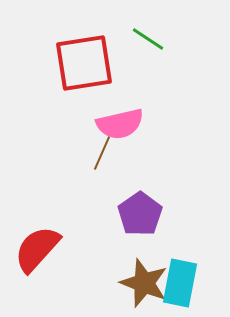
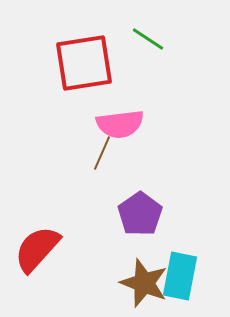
pink semicircle: rotated 6 degrees clockwise
cyan rectangle: moved 7 px up
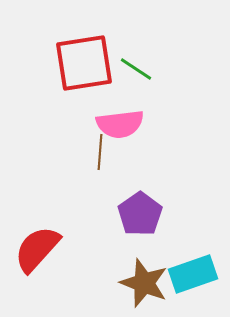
green line: moved 12 px left, 30 px down
brown line: moved 2 px left, 1 px up; rotated 20 degrees counterclockwise
cyan rectangle: moved 13 px right, 2 px up; rotated 60 degrees clockwise
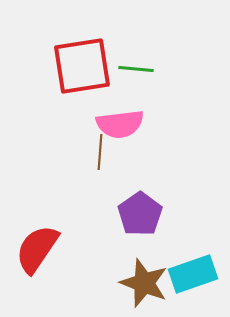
red square: moved 2 px left, 3 px down
green line: rotated 28 degrees counterclockwise
red semicircle: rotated 8 degrees counterclockwise
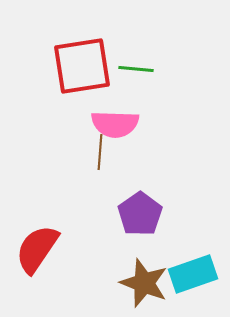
pink semicircle: moved 5 px left; rotated 9 degrees clockwise
